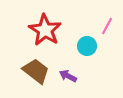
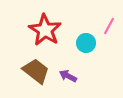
pink line: moved 2 px right
cyan circle: moved 1 px left, 3 px up
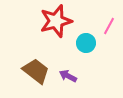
red star: moved 11 px right, 9 px up; rotated 24 degrees clockwise
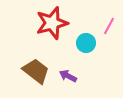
red star: moved 4 px left, 2 px down
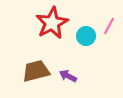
red star: rotated 12 degrees counterclockwise
cyan circle: moved 7 px up
brown trapezoid: rotated 52 degrees counterclockwise
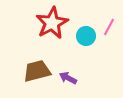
pink line: moved 1 px down
brown trapezoid: moved 1 px right
purple arrow: moved 2 px down
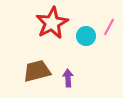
purple arrow: rotated 60 degrees clockwise
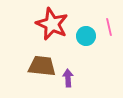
red star: moved 1 px down; rotated 20 degrees counterclockwise
pink line: rotated 42 degrees counterclockwise
brown trapezoid: moved 5 px right, 5 px up; rotated 20 degrees clockwise
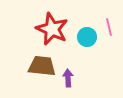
red star: moved 5 px down
cyan circle: moved 1 px right, 1 px down
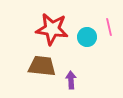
red star: rotated 16 degrees counterclockwise
purple arrow: moved 3 px right, 2 px down
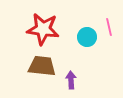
red star: moved 9 px left
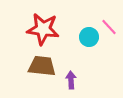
pink line: rotated 30 degrees counterclockwise
cyan circle: moved 2 px right
